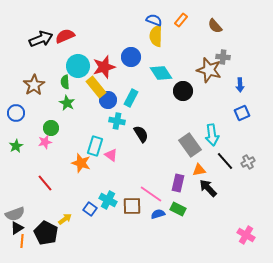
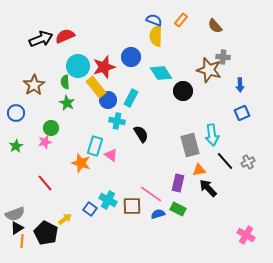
gray rectangle at (190, 145): rotated 20 degrees clockwise
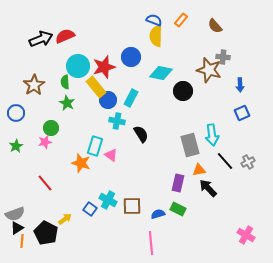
cyan diamond at (161, 73): rotated 45 degrees counterclockwise
pink line at (151, 194): moved 49 px down; rotated 50 degrees clockwise
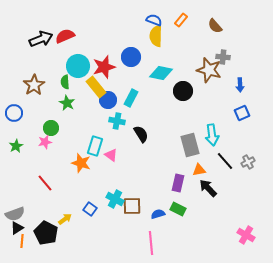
blue circle at (16, 113): moved 2 px left
cyan cross at (108, 200): moved 7 px right, 1 px up
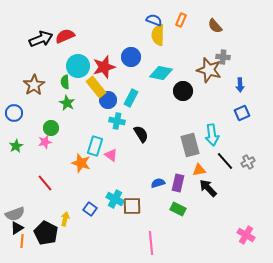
orange rectangle at (181, 20): rotated 16 degrees counterclockwise
yellow semicircle at (156, 36): moved 2 px right, 1 px up
blue semicircle at (158, 214): moved 31 px up
yellow arrow at (65, 219): rotated 40 degrees counterclockwise
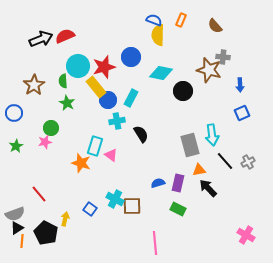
green semicircle at (65, 82): moved 2 px left, 1 px up
cyan cross at (117, 121): rotated 21 degrees counterclockwise
red line at (45, 183): moved 6 px left, 11 px down
pink line at (151, 243): moved 4 px right
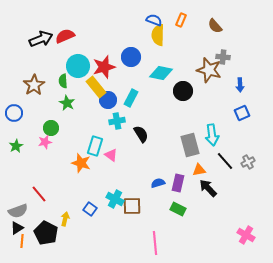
gray semicircle at (15, 214): moved 3 px right, 3 px up
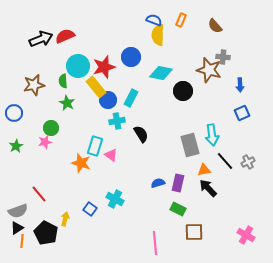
brown star at (34, 85): rotated 20 degrees clockwise
orange triangle at (199, 170): moved 5 px right
brown square at (132, 206): moved 62 px right, 26 px down
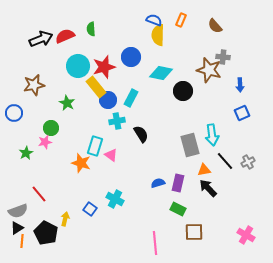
green semicircle at (63, 81): moved 28 px right, 52 px up
green star at (16, 146): moved 10 px right, 7 px down
